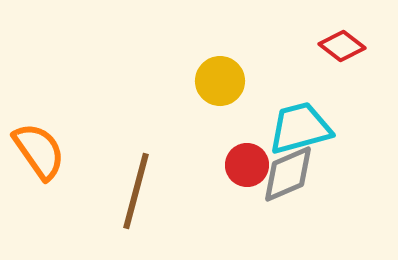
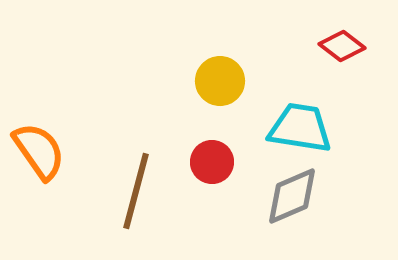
cyan trapezoid: rotated 24 degrees clockwise
red circle: moved 35 px left, 3 px up
gray diamond: moved 4 px right, 22 px down
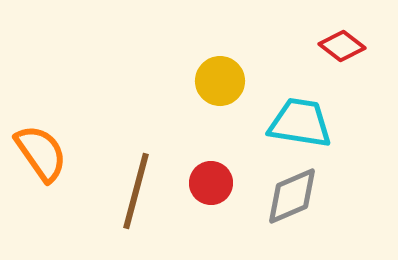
cyan trapezoid: moved 5 px up
orange semicircle: moved 2 px right, 2 px down
red circle: moved 1 px left, 21 px down
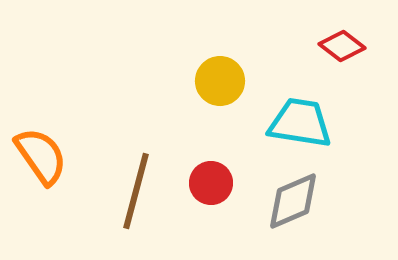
orange semicircle: moved 3 px down
gray diamond: moved 1 px right, 5 px down
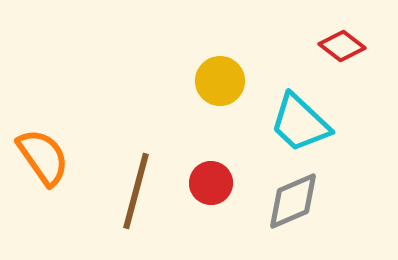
cyan trapezoid: rotated 146 degrees counterclockwise
orange semicircle: moved 2 px right, 1 px down
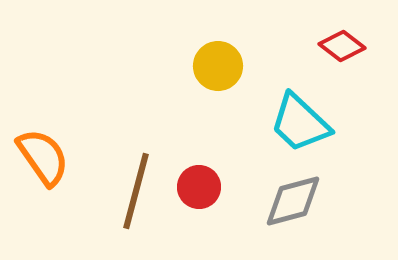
yellow circle: moved 2 px left, 15 px up
red circle: moved 12 px left, 4 px down
gray diamond: rotated 8 degrees clockwise
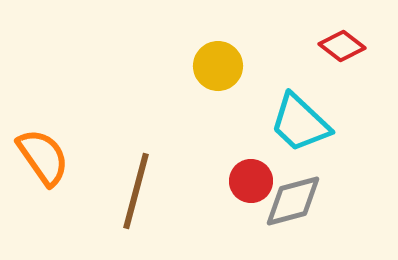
red circle: moved 52 px right, 6 px up
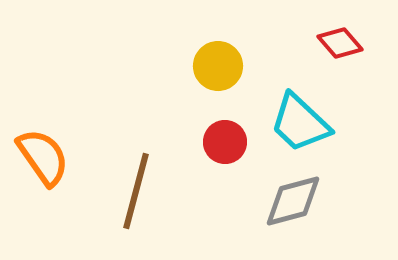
red diamond: moved 2 px left, 3 px up; rotated 12 degrees clockwise
red circle: moved 26 px left, 39 px up
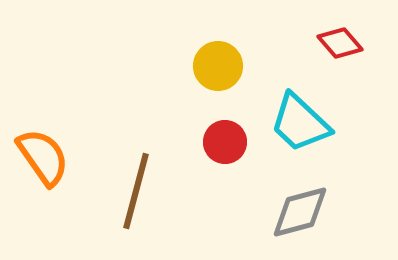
gray diamond: moved 7 px right, 11 px down
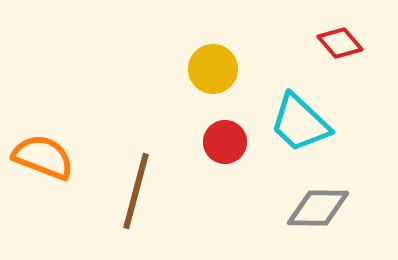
yellow circle: moved 5 px left, 3 px down
orange semicircle: rotated 34 degrees counterclockwise
gray diamond: moved 18 px right, 4 px up; rotated 16 degrees clockwise
